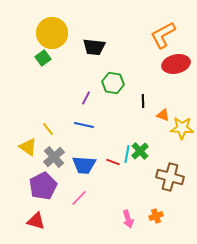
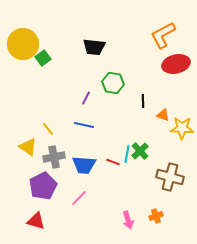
yellow circle: moved 29 px left, 11 px down
gray cross: rotated 30 degrees clockwise
pink arrow: moved 1 px down
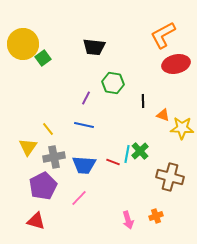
yellow triangle: rotated 30 degrees clockwise
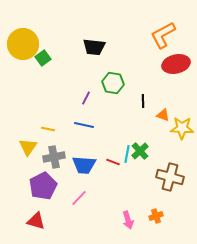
yellow line: rotated 40 degrees counterclockwise
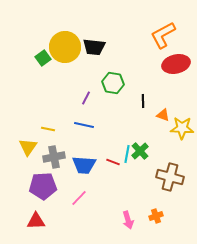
yellow circle: moved 42 px right, 3 px down
purple pentagon: rotated 24 degrees clockwise
red triangle: rotated 18 degrees counterclockwise
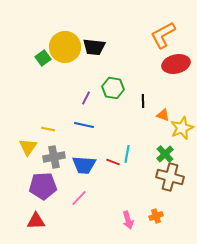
green hexagon: moved 5 px down
yellow star: rotated 25 degrees counterclockwise
green cross: moved 25 px right, 3 px down
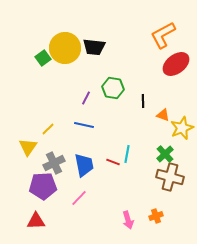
yellow circle: moved 1 px down
red ellipse: rotated 24 degrees counterclockwise
yellow line: rotated 56 degrees counterclockwise
gray cross: moved 6 px down; rotated 15 degrees counterclockwise
blue trapezoid: rotated 105 degrees counterclockwise
